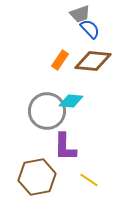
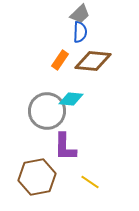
gray trapezoid: rotated 25 degrees counterclockwise
blue semicircle: moved 10 px left, 3 px down; rotated 45 degrees clockwise
cyan diamond: moved 2 px up
yellow line: moved 1 px right, 2 px down
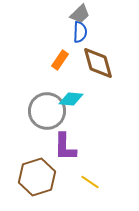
brown diamond: moved 5 px right, 2 px down; rotated 69 degrees clockwise
brown hexagon: rotated 6 degrees counterclockwise
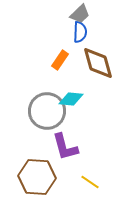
purple L-shape: rotated 16 degrees counterclockwise
brown hexagon: rotated 21 degrees clockwise
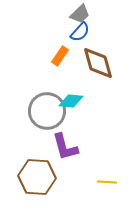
blue semicircle: rotated 40 degrees clockwise
orange rectangle: moved 4 px up
cyan diamond: moved 2 px down
yellow line: moved 17 px right; rotated 30 degrees counterclockwise
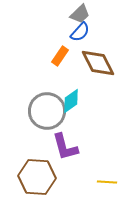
brown diamond: rotated 12 degrees counterclockwise
cyan diamond: rotated 40 degrees counterclockwise
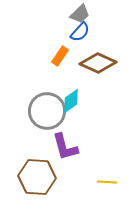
brown diamond: rotated 39 degrees counterclockwise
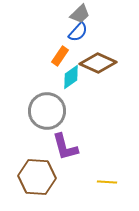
blue semicircle: moved 2 px left
cyan diamond: moved 24 px up
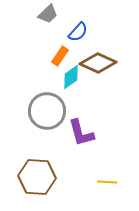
gray trapezoid: moved 32 px left
purple L-shape: moved 16 px right, 14 px up
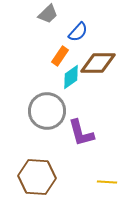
brown diamond: rotated 24 degrees counterclockwise
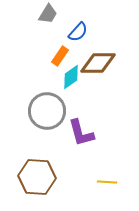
gray trapezoid: rotated 15 degrees counterclockwise
